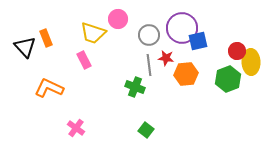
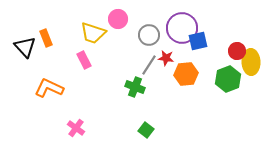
gray line: rotated 40 degrees clockwise
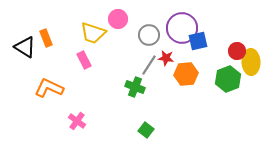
black triangle: rotated 15 degrees counterclockwise
pink cross: moved 1 px right, 7 px up
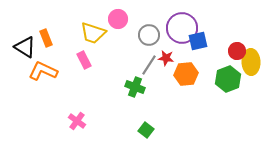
orange L-shape: moved 6 px left, 17 px up
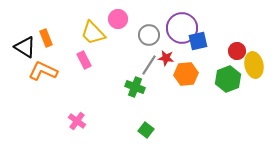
yellow trapezoid: rotated 28 degrees clockwise
yellow ellipse: moved 3 px right, 3 px down; rotated 10 degrees counterclockwise
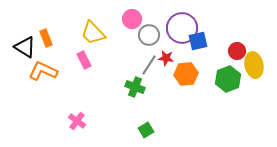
pink circle: moved 14 px right
green square: rotated 21 degrees clockwise
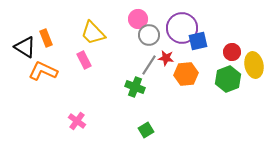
pink circle: moved 6 px right
red circle: moved 5 px left, 1 px down
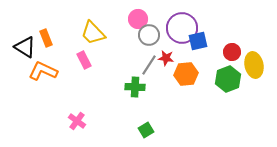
green cross: rotated 18 degrees counterclockwise
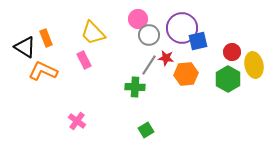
green hexagon: rotated 10 degrees counterclockwise
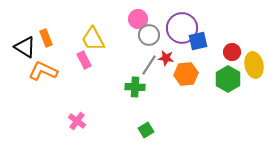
yellow trapezoid: moved 6 px down; rotated 16 degrees clockwise
